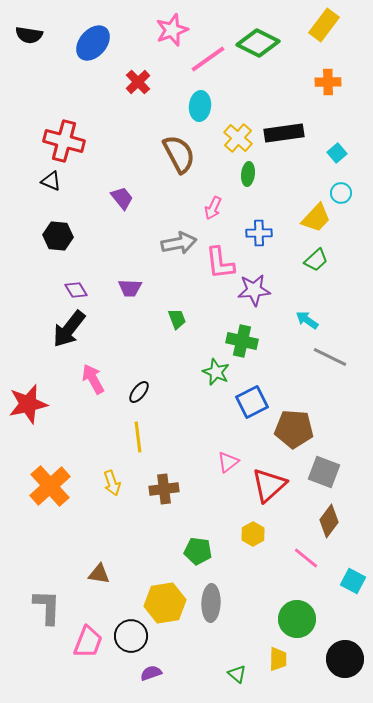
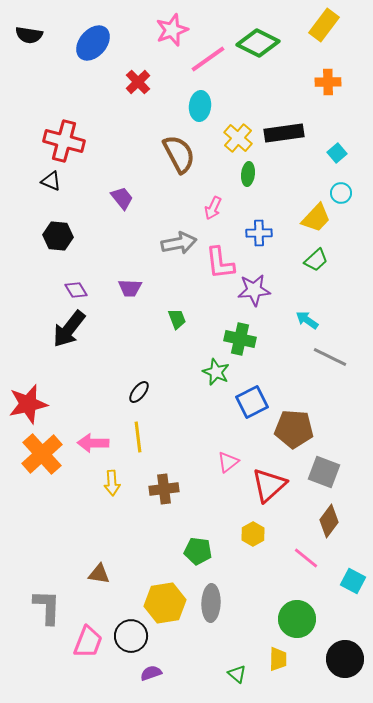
green cross at (242, 341): moved 2 px left, 2 px up
pink arrow at (93, 379): moved 64 px down; rotated 60 degrees counterclockwise
yellow arrow at (112, 483): rotated 15 degrees clockwise
orange cross at (50, 486): moved 8 px left, 32 px up
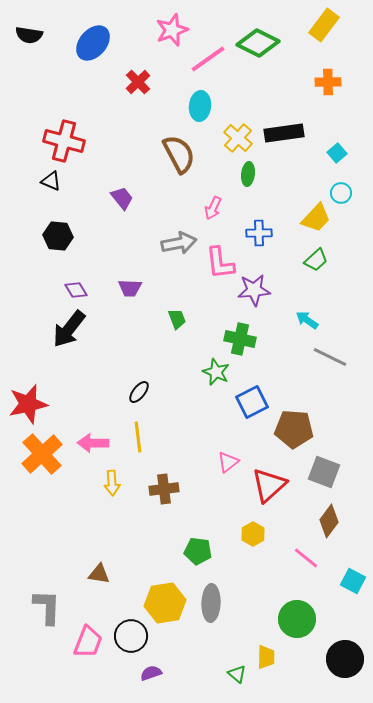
yellow trapezoid at (278, 659): moved 12 px left, 2 px up
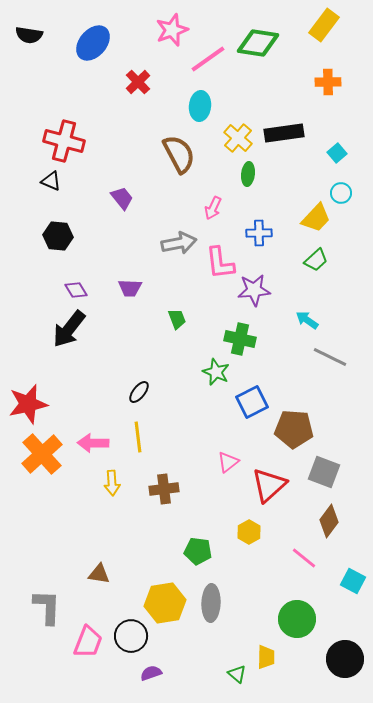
green diamond at (258, 43): rotated 18 degrees counterclockwise
yellow hexagon at (253, 534): moved 4 px left, 2 px up
pink line at (306, 558): moved 2 px left
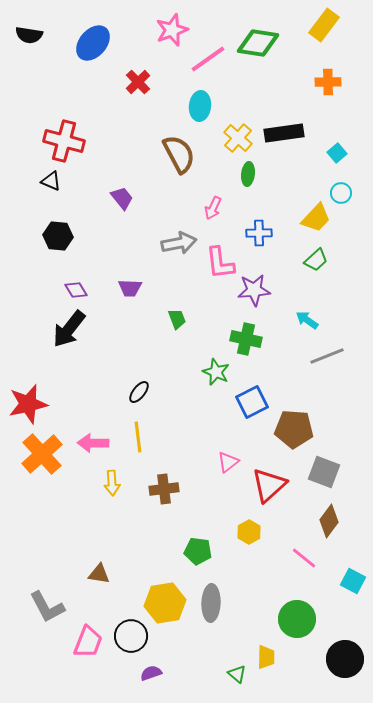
green cross at (240, 339): moved 6 px right
gray line at (330, 357): moved 3 px left, 1 px up; rotated 48 degrees counterclockwise
gray L-shape at (47, 607): rotated 150 degrees clockwise
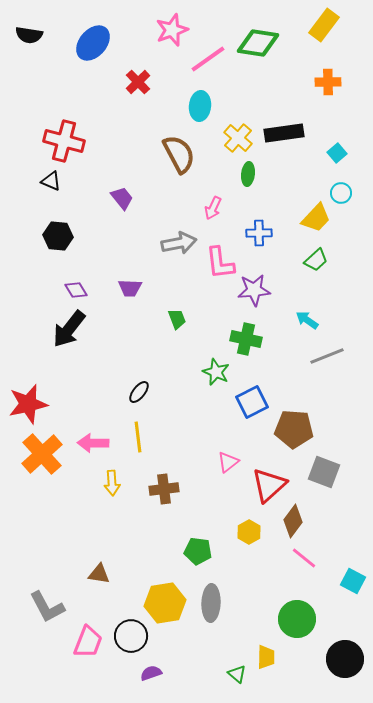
brown diamond at (329, 521): moved 36 px left
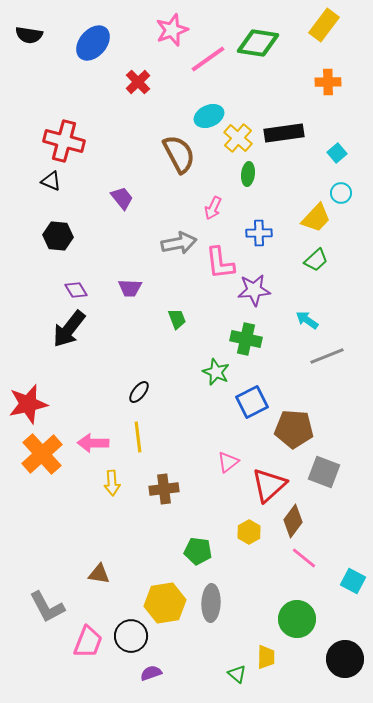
cyan ellipse at (200, 106): moved 9 px right, 10 px down; rotated 60 degrees clockwise
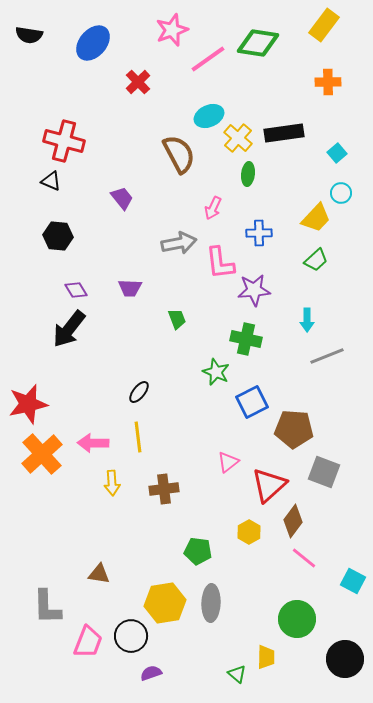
cyan arrow at (307, 320): rotated 125 degrees counterclockwise
gray L-shape at (47, 607): rotated 27 degrees clockwise
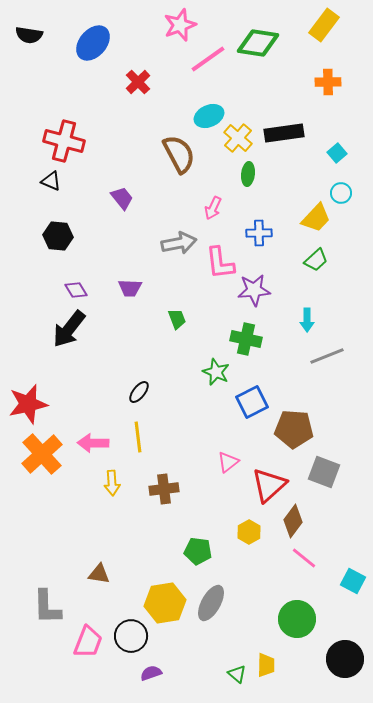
pink star at (172, 30): moved 8 px right, 5 px up
gray ellipse at (211, 603): rotated 27 degrees clockwise
yellow trapezoid at (266, 657): moved 8 px down
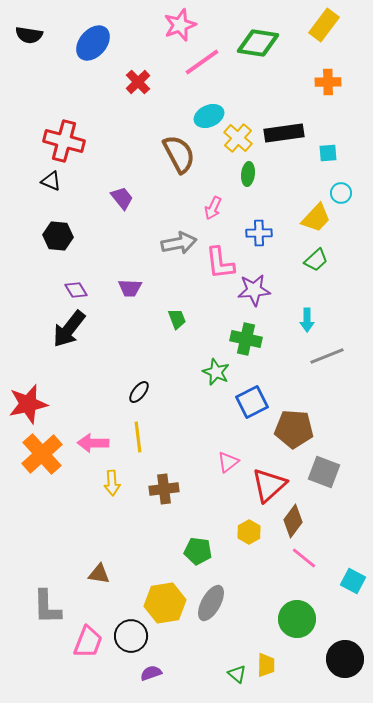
pink line at (208, 59): moved 6 px left, 3 px down
cyan square at (337, 153): moved 9 px left; rotated 36 degrees clockwise
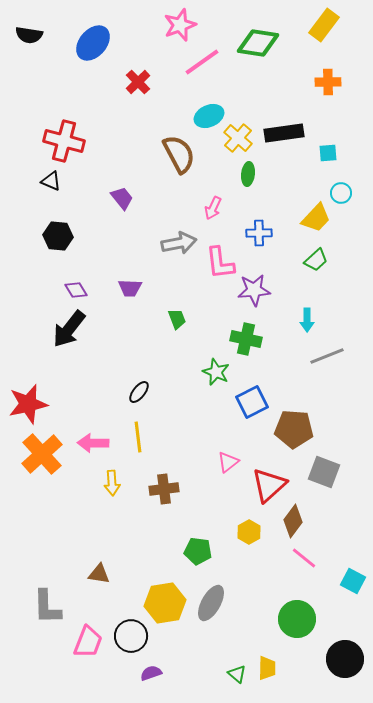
yellow trapezoid at (266, 665): moved 1 px right, 3 px down
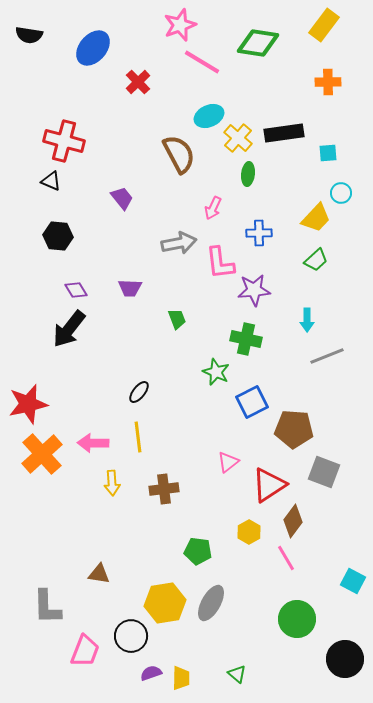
blue ellipse at (93, 43): moved 5 px down
pink line at (202, 62): rotated 66 degrees clockwise
red triangle at (269, 485): rotated 9 degrees clockwise
pink line at (304, 558): moved 18 px left; rotated 20 degrees clockwise
pink trapezoid at (88, 642): moved 3 px left, 9 px down
yellow trapezoid at (267, 668): moved 86 px left, 10 px down
